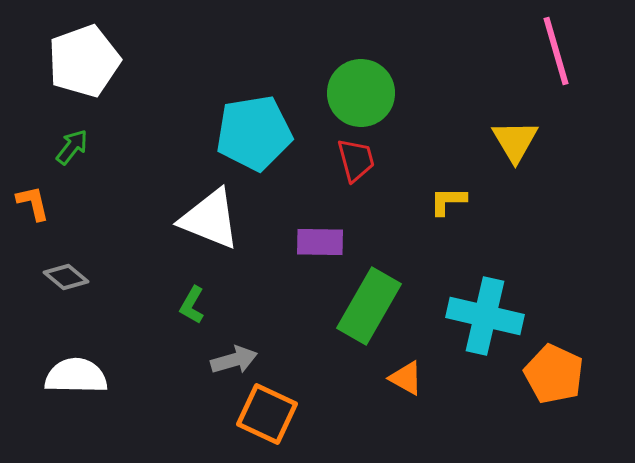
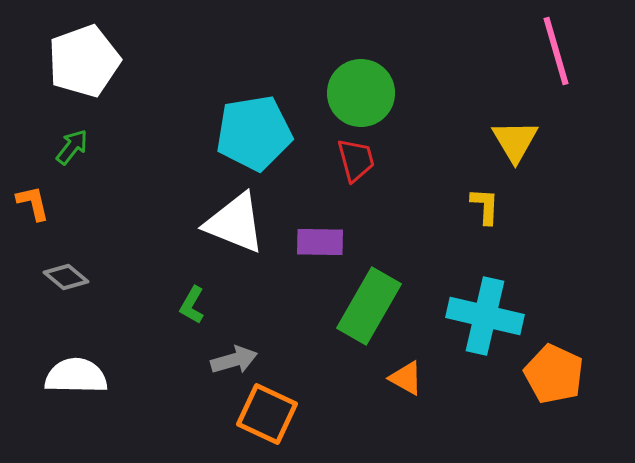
yellow L-shape: moved 37 px right, 5 px down; rotated 93 degrees clockwise
white triangle: moved 25 px right, 4 px down
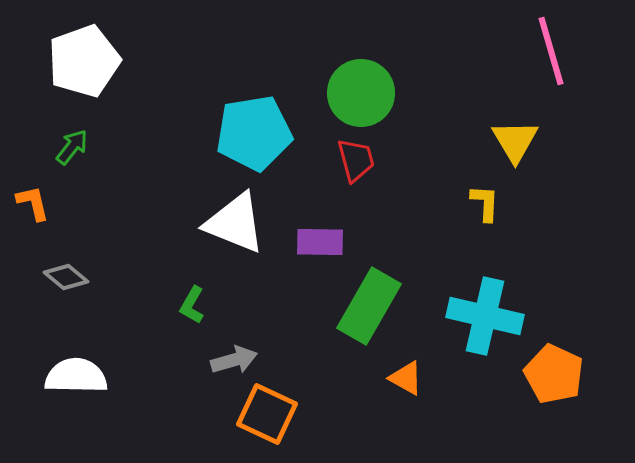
pink line: moved 5 px left
yellow L-shape: moved 3 px up
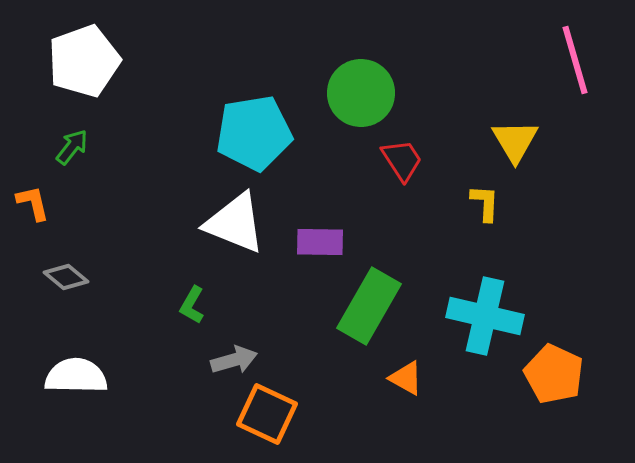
pink line: moved 24 px right, 9 px down
red trapezoid: moved 46 px right; rotated 18 degrees counterclockwise
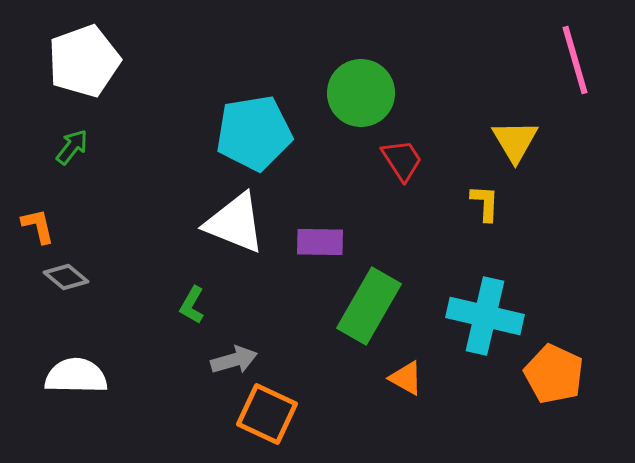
orange L-shape: moved 5 px right, 23 px down
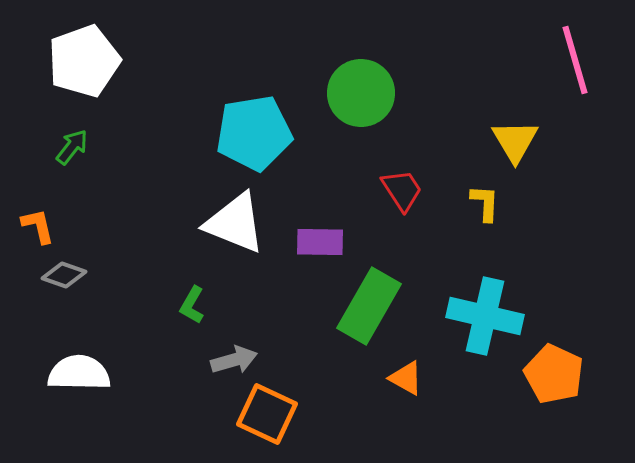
red trapezoid: moved 30 px down
gray diamond: moved 2 px left, 2 px up; rotated 21 degrees counterclockwise
white semicircle: moved 3 px right, 3 px up
